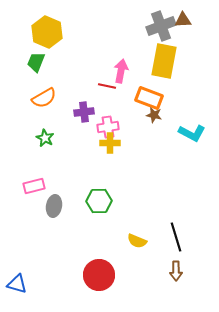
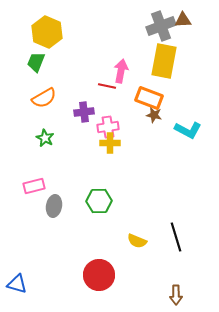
cyan L-shape: moved 4 px left, 3 px up
brown arrow: moved 24 px down
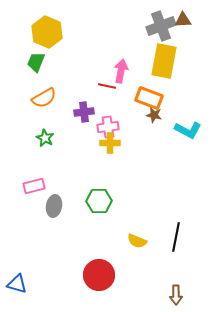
black line: rotated 28 degrees clockwise
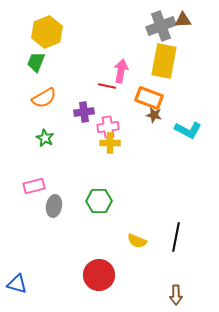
yellow hexagon: rotated 16 degrees clockwise
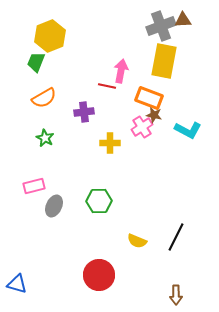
yellow hexagon: moved 3 px right, 4 px down
pink cross: moved 34 px right; rotated 25 degrees counterclockwise
gray ellipse: rotated 15 degrees clockwise
black line: rotated 16 degrees clockwise
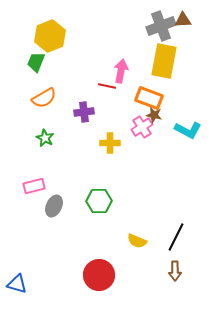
brown arrow: moved 1 px left, 24 px up
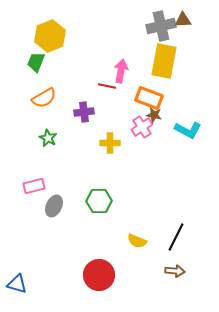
gray cross: rotated 8 degrees clockwise
green star: moved 3 px right
brown arrow: rotated 84 degrees counterclockwise
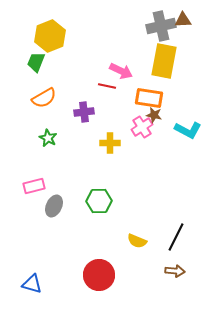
pink arrow: rotated 105 degrees clockwise
orange rectangle: rotated 12 degrees counterclockwise
blue triangle: moved 15 px right
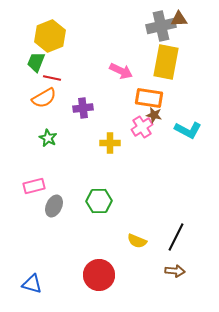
brown triangle: moved 4 px left, 1 px up
yellow rectangle: moved 2 px right, 1 px down
red line: moved 55 px left, 8 px up
purple cross: moved 1 px left, 4 px up
